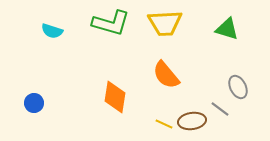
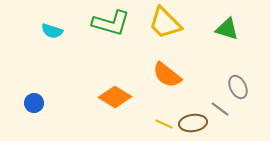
yellow trapezoid: rotated 48 degrees clockwise
orange semicircle: moved 1 px right; rotated 12 degrees counterclockwise
orange diamond: rotated 68 degrees counterclockwise
brown ellipse: moved 1 px right, 2 px down
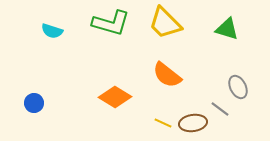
yellow line: moved 1 px left, 1 px up
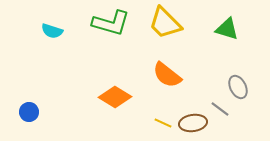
blue circle: moved 5 px left, 9 px down
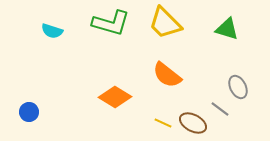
brown ellipse: rotated 36 degrees clockwise
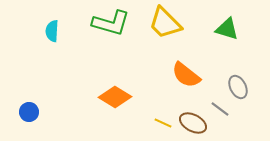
cyan semicircle: rotated 75 degrees clockwise
orange semicircle: moved 19 px right
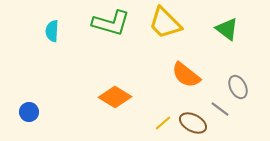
green triangle: rotated 20 degrees clockwise
yellow line: rotated 66 degrees counterclockwise
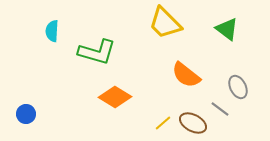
green L-shape: moved 14 px left, 29 px down
blue circle: moved 3 px left, 2 px down
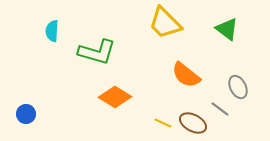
yellow line: rotated 66 degrees clockwise
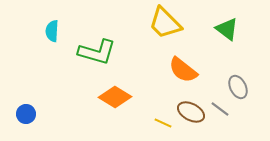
orange semicircle: moved 3 px left, 5 px up
brown ellipse: moved 2 px left, 11 px up
